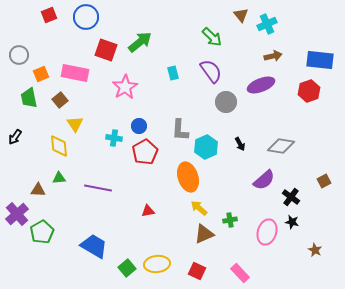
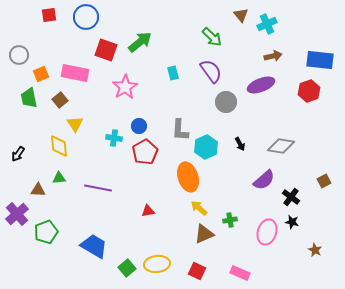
red square at (49, 15): rotated 14 degrees clockwise
black arrow at (15, 137): moved 3 px right, 17 px down
green pentagon at (42, 232): moved 4 px right; rotated 10 degrees clockwise
pink rectangle at (240, 273): rotated 24 degrees counterclockwise
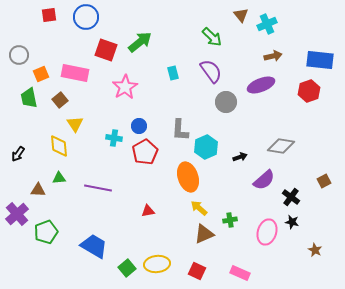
black arrow at (240, 144): moved 13 px down; rotated 80 degrees counterclockwise
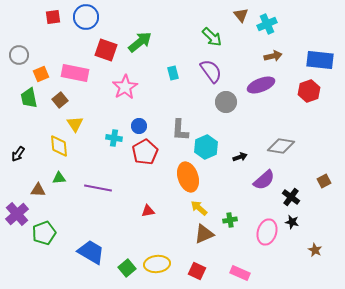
red square at (49, 15): moved 4 px right, 2 px down
green pentagon at (46, 232): moved 2 px left, 1 px down
blue trapezoid at (94, 246): moved 3 px left, 6 px down
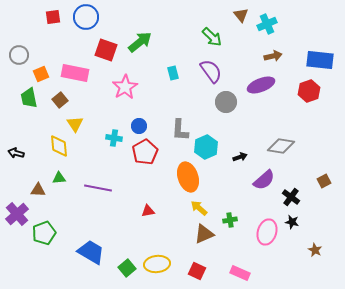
black arrow at (18, 154): moved 2 px left, 1 px up; rotated 70 degrees clockwise
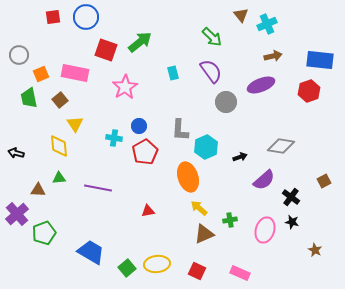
pink ellipse at (267, 232): moved 2 px left, 2 px up
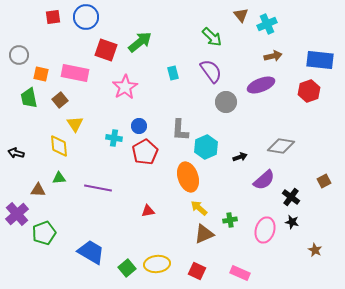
orange square at (41, 74): rotated 35 degrees clockwise
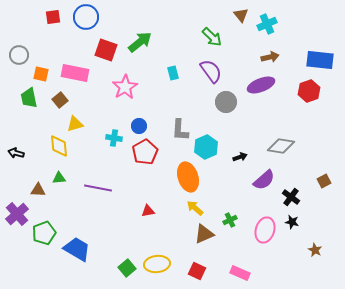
brown arrow at (273, 56): moved 3 px left, 1 px down
yellow triangle at (75, 124): rotated 48 degrees clockwise
yellow arrow at (199, 208): moved 4 px left
green cross at (230, 220): rotated 16 degrees counterclockwise
blue trapezoid at (91, 252): moved 14 px left, 3 px up
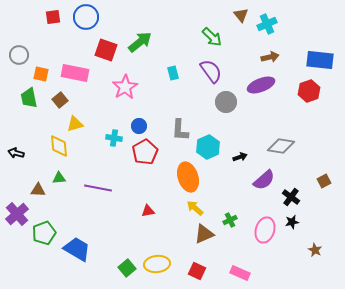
cyan hexagon at (206, 147): moved 2 px right
black star at (292, 222): rotated 24 degrees counterclockwise
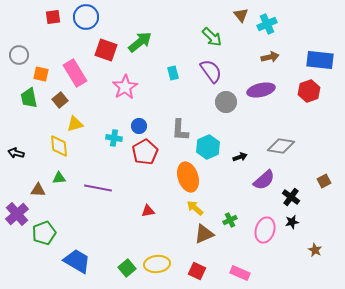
pink rectangle at (75, 73): rotated 48 degrees clockwise
purple ellipse at (261, 85): moved 5 px down; rotated 8 degrees clockwise
blue trapezoid at (77, 249): moved 12 px down
